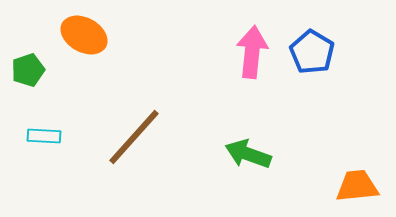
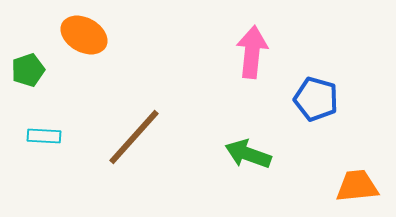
blue pentagon: moved 4 px right, 47 px down; rotated 15 degrees counterclockwise
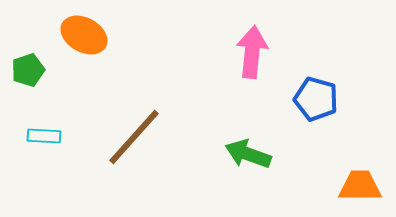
orange trapezoid: moved 3 px right; rotated 6 degrees clockwise
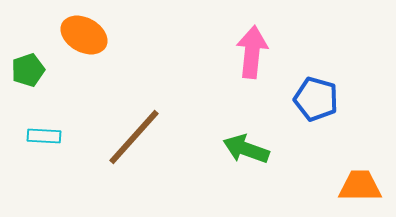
green arrow: moved 2 px left, 5 px up
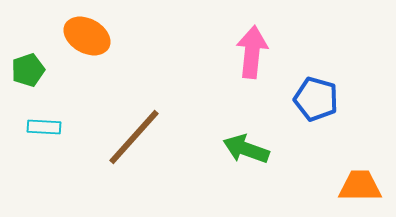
orange ellipse: moved 3 px right, 1 px down
cyan rectangle: moved 9 px up
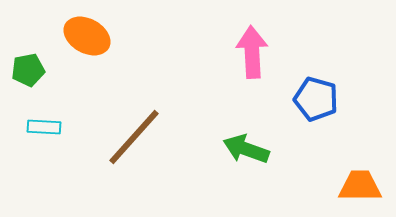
pink arrow: rotated 9 degrees counterclockwise
green pentagon: rotated 8 degrees clockwise
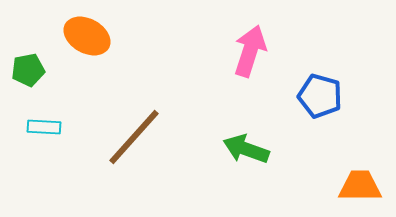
pink arrow: moved 2 px left, 1 px up; rotated 21 degrees clockwise
blue pentagon: moved 4 px right, 3 px up
